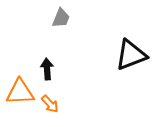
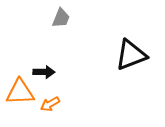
black arrow: moved 3 px left, 3 px down; rotated 95 degrees clockwise
orange arrow: rotated 102 degrees clockwise
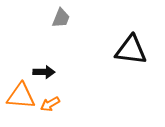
black triangle: moved 5 px up; rotated 28 degrees clockwise
orange triangle: moved 1 px right, 4 px down; rotated 8 degrees clockwise
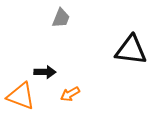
black arrow: moved 1 px right
orange triangle: rotated 16 degrees clockwise
orange arrow: moved 20 px right, 10 px up
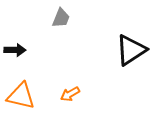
black triangle: rotated 40 degrees counterclockwise
black arrow: moved 30 px left, 22 px up
orange triangle: rotated 8 degrees counterclockwise
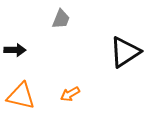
gray trapezoid: moved 1 px down
black triangle: moved 6 px left, 2 px down
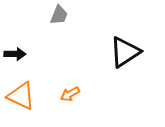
gray trapezoid: moved 2 px left, 4 px up
black arrow: moved 4 px down
orange triangle: rotated 12 degrees clockwise
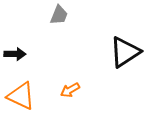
orange arrow: moved 4 px up
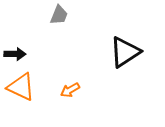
orange triangle: moved 9 px up
